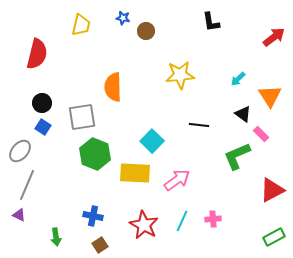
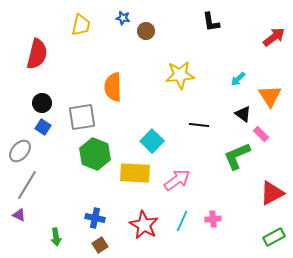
gray line: rotated 8 degrees clockwise
red triangle: moved 3 px down
blue cross: moved 2 px right, 2 px down
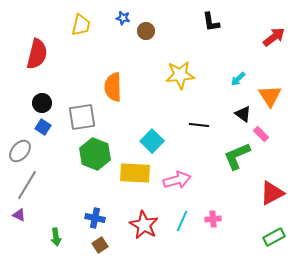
pink arrow: rotated 20 degrees clockwise
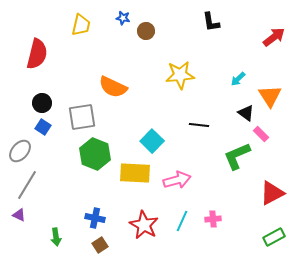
orange semicircle: rotated 64 degrees counterclockwise
black triangle: moved 3 px right, 1 px up
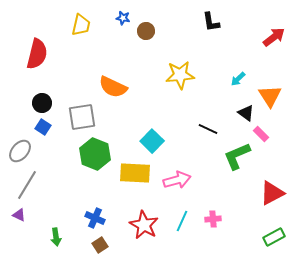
black line: moved 9 px right, 4 px down; rotated 18 degrees clockwise
blue cross: rotated 12 degrees clockwise
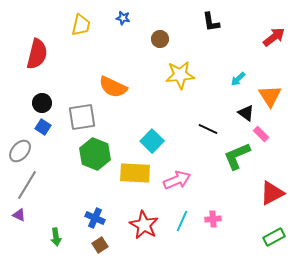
brown circle: moved 14 px right, 8 px down
pink arrow: rotated 8 degrees counterclockwise
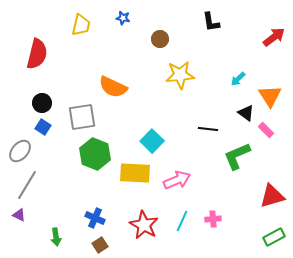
black line: rotated 18 degrees counterclockwise
pink rectangle: moved 5 px right, 4 px up
red triangle: moved 3 px down; rotated 12 degrees clockwise
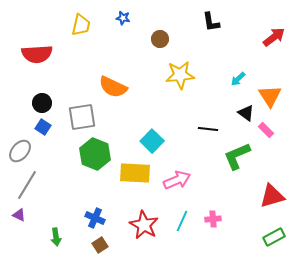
red semicircle: rotated 72 degrees clockwise
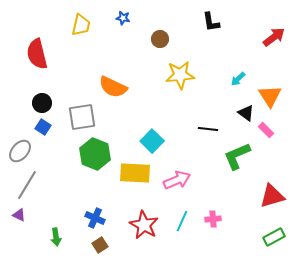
red semicircle: rotated 80 degrees clockwise
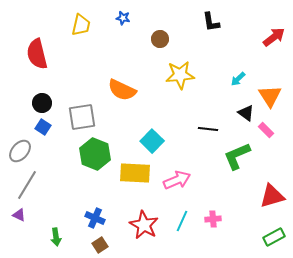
orange semicircle: moved 9 px right, 3 px down
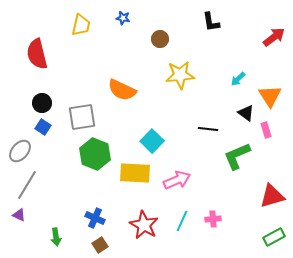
pink rectangle: rotated 28 degrees clockwise
